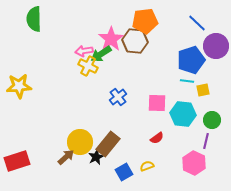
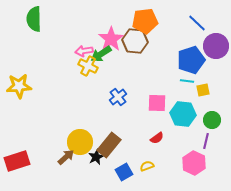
brown rectangle: moved 1 px right, 1 px down
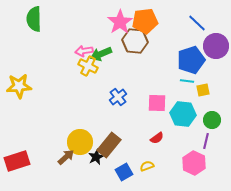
pink star: moved 9 px right, 17 px up
green arrow: rotated 10 degrees clockwise
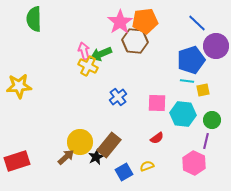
pink arrow: rotated 84 degrees clockwise
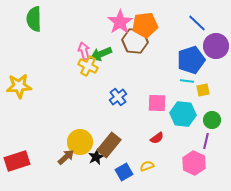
orange pentagon: moved 4 px down
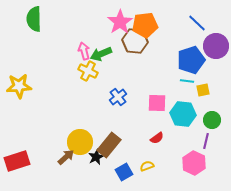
yellow cross: moved 5 px down
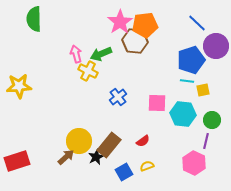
pink arrow: moved 8 px left, 3 px down
red semicircle: moved 14 px left, 3 px down
yellow circle: moved 1 px left, 1 px up
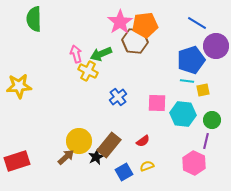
blue line: rotated 12 degrees counterclockwise
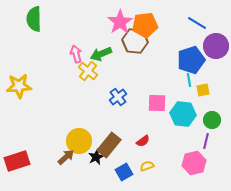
yellow cross: rotated 12 degrees clockwise
cyan line: moved 2 px right, 1 px up; rotated 72 degrees clockwise
pink hexagon: rotated 20 degrees clockwise
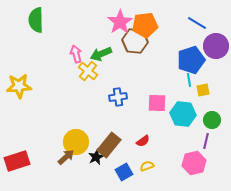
green semicircle: moved 2 px right, 1 px down
blue cross: rotated 30 degrees clockwise
yellow circle: moved 3 px left, 1 px down
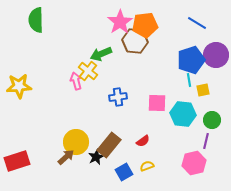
purple circle: moved 9 px down
pink arrow: moved 27 px down
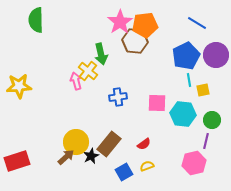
green arrow: rotated 80 degrees counterclockwise
blue pentagon: moved 5 px left, 4 px up; rotated 8 degrees counterclockwise
red semicircle: moved 1 px right, 3 px down
brown rectangle: moved 1 px up
black star: moved 5 px left, 1 px up
